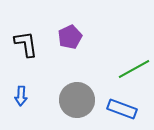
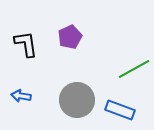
blue arrow: rotated 96 degrees clockwise
blue rectangle: moved 2 px left, 1 px down
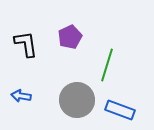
green line: moved 27 px left, 4 px up; rotated 44 degrees counterclockwise
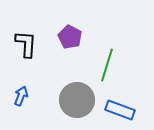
purple pentagon: rotated 20 degrees counterclockwise
black L-shape: rotated 12 degrees clockwise
blue arrow: rotated 102 degrees clockwise
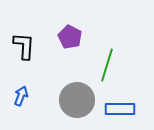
black L-shape: moved 2 px left, 2 px down
blue rectangle: moved 1 px up; rotated 20 degrees counterclockwise
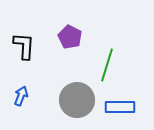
blue rectangle: moved 2 px up
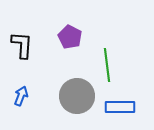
black L-shape: moved 2 px left, 1 px up
green line: rotated 24 degrees counterclockwise
gray circle: moved 4 px up
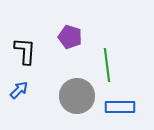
purple pentagon: rotated 10 degrees counterclockwise
black L-shape: moved 3 px right, 6 px down
blue arrow: moved 2 px left, 6 px up; rotated 24 degrees clockwise
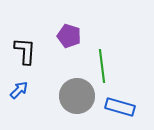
purple pentagon: moved 1 px left, 1 px up
green line: moved 5 px left, 1 px down
blue rectangle: rotated 16 degrees clockwise
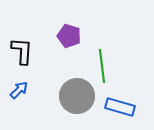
black L-shape: moved 3 px left
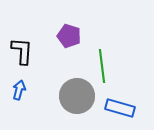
blue arrow: rotated 30 degrees counterclockwise
blue rectangle: moved 1 px down
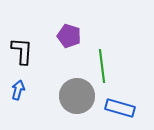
blue arrow: moved 1 px left
